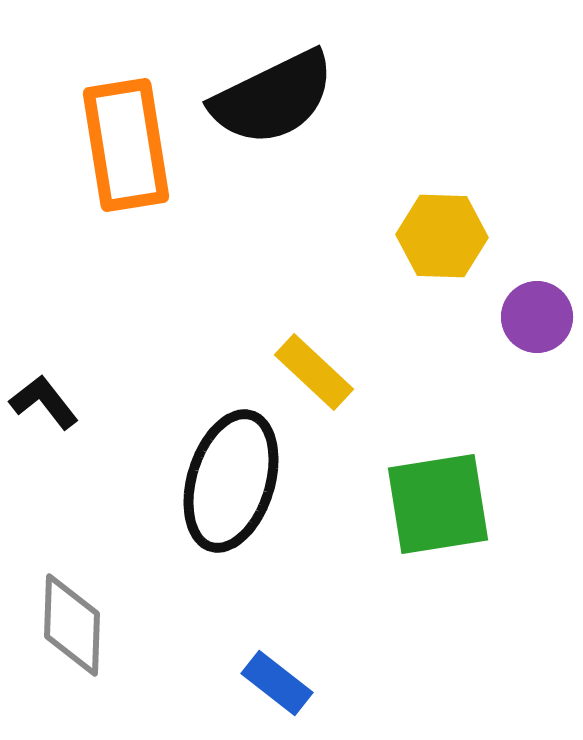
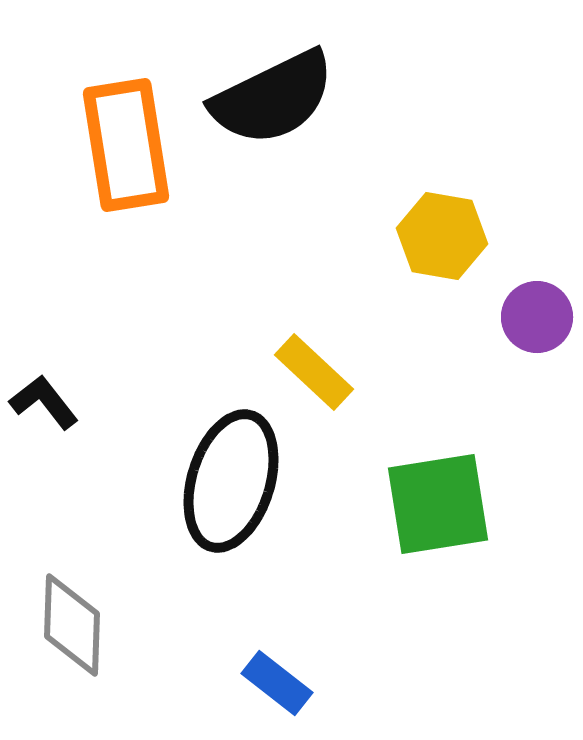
yellow hexagon: rotated 8 degrees clockwise
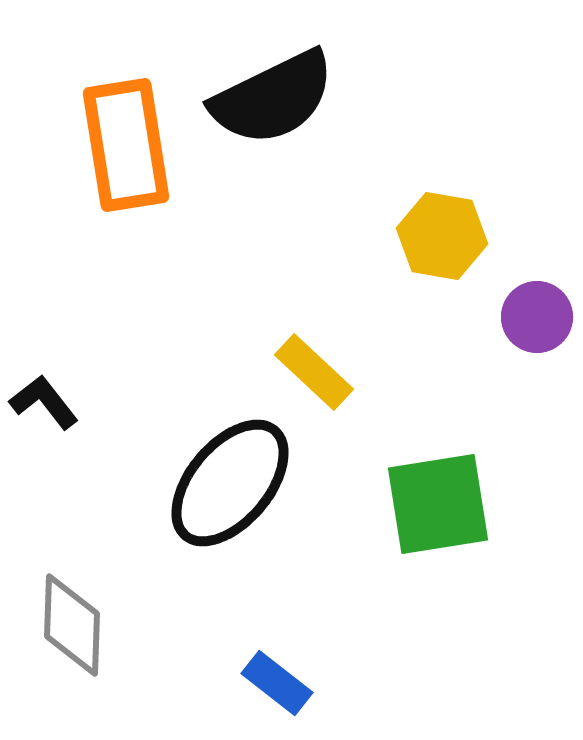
black ellipse: moved 1 px left, 2 px down; rotated 23 degrees clockwise
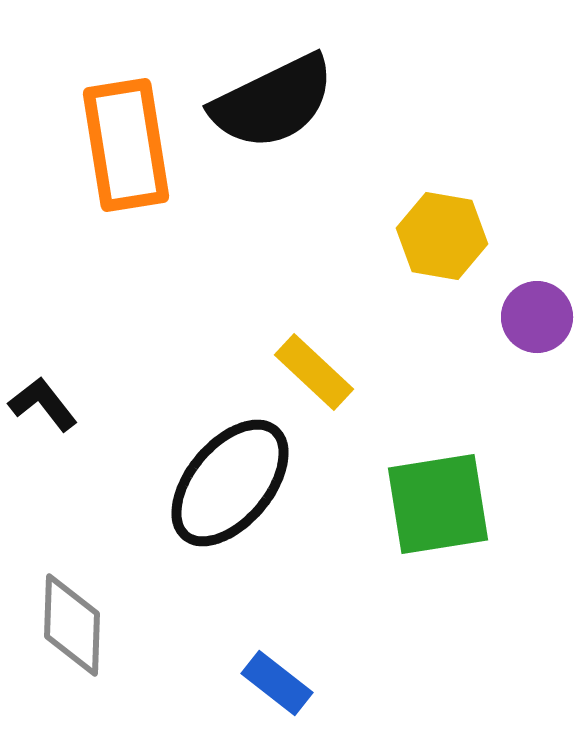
black semicircle: moved 4 px down
black L-shape: moved 1 px left, 2 px down
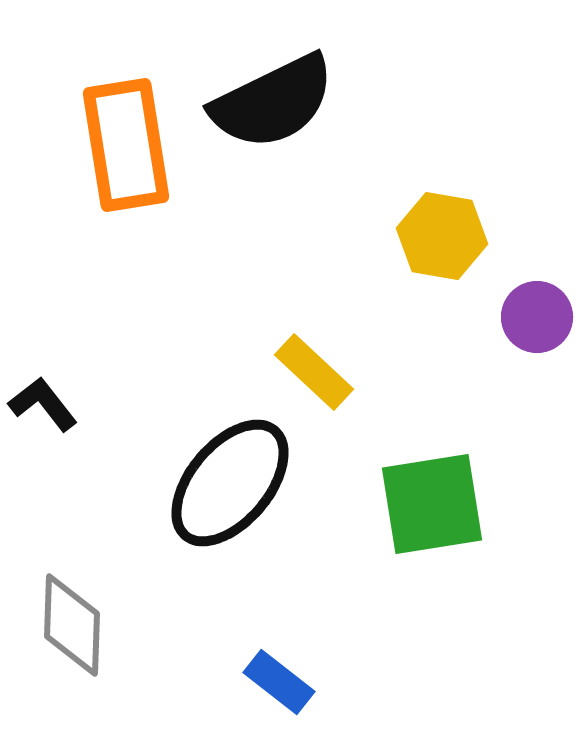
green square: moved 6 px left
blue rectangle: moved 2 px right, 1 px up
